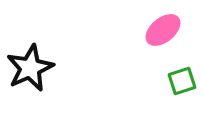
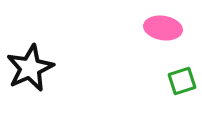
pink ellipse: moved 2 px up; rotated 48 degrees clockwise
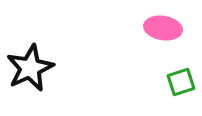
green square: moved 1 px left, 1 px down
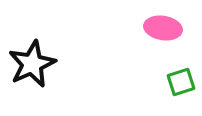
black star: moved 2 px right, 4 px up
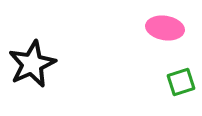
pink ellipse: moved 2 px right
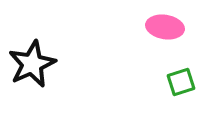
pink ellipse: moved 1 px up
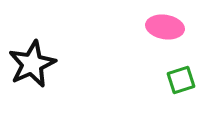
green square: moved 2 px up
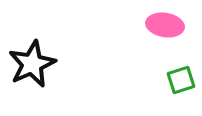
pink ellipse: moved 2 px up
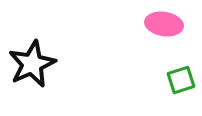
pink ellipse: moved 1 px left, 1 px up
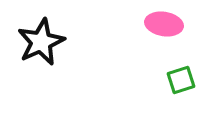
black star: moved 9 px right, 22 px up
